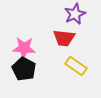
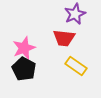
pink star: rotated 25 degrees counterclockwise
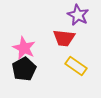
purple star: moved 3 px right, 1 px down; rotated 20 degrees counterclockwise
pink star: rotated 25 degrees counterclockwise
black pentagon: rotated 15 degrees clockwise
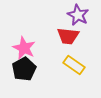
red trapezoid: moved 4 px right, 2 px up
yellow rectangle: moved 2 px left, 1 px up
